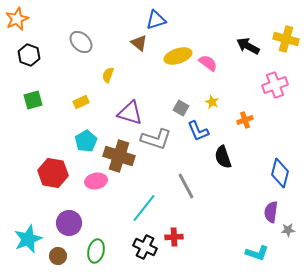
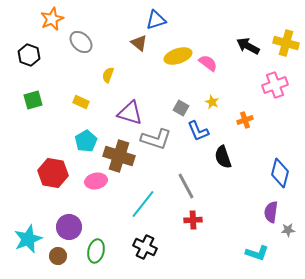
orange star: moved 35 px right
yellow cross: moved 4 px down
yellow rectangle: rotated 49 degrees clockwise
cyan line: moved 1 px left, 4 px up
purple circle: moved 4 px down
red cross: moved 19 px right, 17 px up
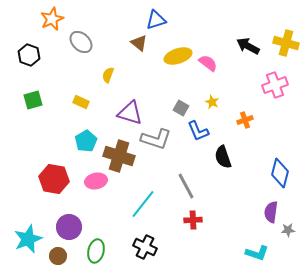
red hexagon: moved 1 px right, 6 px down
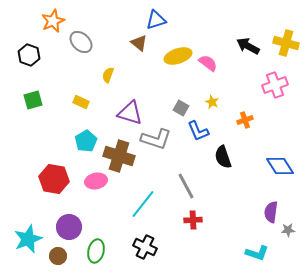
orange star: moved 1 px right, 2 px down
blue diamond: moved 7 px up; rotated 48 degrees counterclockwise
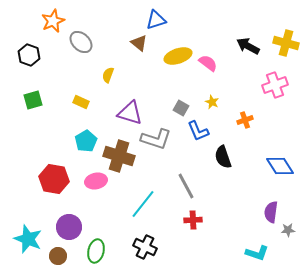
cyan star: rotated 28 degrees counterclockwise
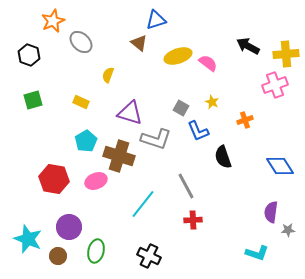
yellow cross: moved 11 px down; rotated 20 degrees counterclockwise
pink ellipse: rotated 10 degrees counterclockwise
black cross: moved 4 px right, 9 px down
